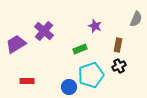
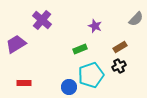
gray semicircle: rotated 21 degrees clockwise
purple cross: moved 2 px left, 11 px up
brown rectangle: moved 2 px right, 2 px down; rotated 48 degrees clockwise
red rectangle: moved 3 px left, 2 px down
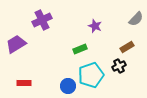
purple cross: rotated 24 degrees clockwise
brown rectangle: moved 7 px right
blue circle: moved 1 px left, 1 px up
